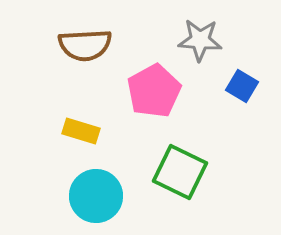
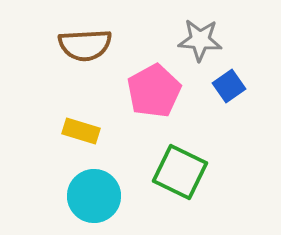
blue square: moved 13 px left; rotated 24 degrees clockwise
cyan circle: moved 2 px left
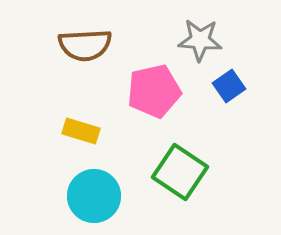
pink pentagon: rotated 16 degrees clockwise
green square: rotated 8 degrees clockwise
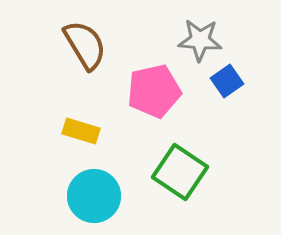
brown semicircle: rotated 118 degrees counterclockwise
blue square: moved 2 px left, 5 px up
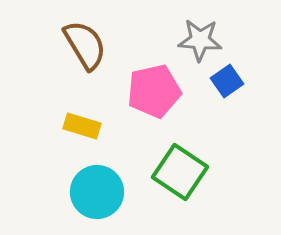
yellow rectangle: moved 1 px right, 5 px up
cyan circle: moved 3 px right, 4 px up
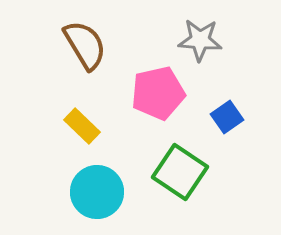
blue square: moved 36 px down
pink pentagon: moved 4 px right, 2 px down
yellow rectangle: rotated 27 degrees clockwise
